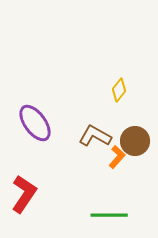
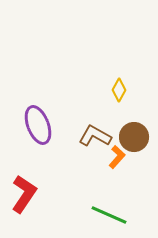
yellow diamond: rotated 10 degrees counterclockwise
purple ellipse: moved 3 px right, 2 px down; rotated 15 degrees clockwise
brown circle: moved 1 px left, 4 px up
green line: rotated 24 degrees clockwise
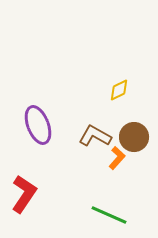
yellow diamond: rotated 35 degrees clockwise
orange L-shape: moved 1 px down
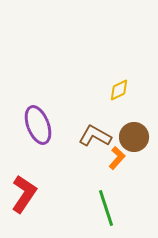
green line: moved 3 px left, 7 px up; rotated 48 degrees clockwise
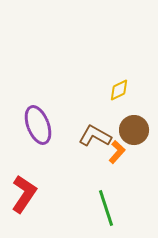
brown circle: moved 7 px up
orange L-shape: moved 6 px up
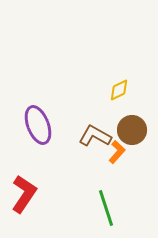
brown circle: moved 2 px left
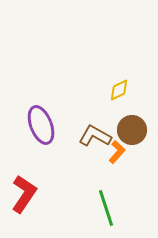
purple ellipse: moved 3 px right
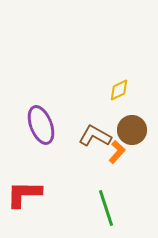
red L-shape: rotated 123 degrees counterclockwise
